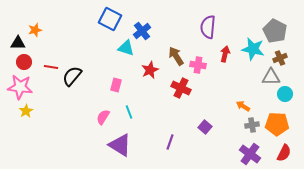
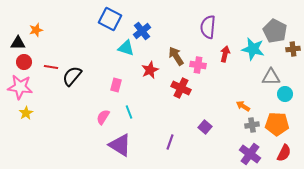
orange star: moved 1 px right
brown cross: moved 13 px right, 9 px up; rotated 16 degrees clockwise
yellow star: moved 2 px down
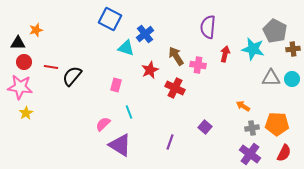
blue cross: moved 3 px right, 3 px down
gray triangle: moved 1 px down
red cross: moved 6 px left
cyan circle: moved 7 px right, 15 px up
pink semicircle: moved 7 px down; rotated 14 degrees clockwise
gray cross: moved 3 px down
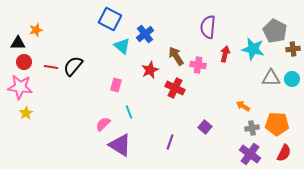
cyan triangle: moved 4 px left, 2 px up; rotated 24 degrees clockwise
black semicircle: moved 1 px right, 10 px up
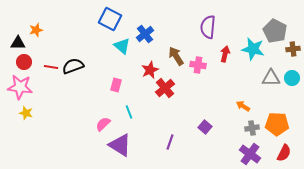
black semicircle: rotated 30 degrees clockwise
cyan circle: moved 1 px up
red cross: moved 10 px left; rotated 24 degrees clockwise
yellow star: rotated 24 degrees counterclockwise
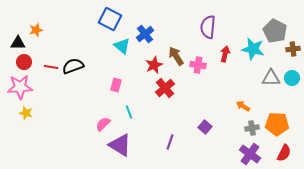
red star: moved 4 px right, 5 px up
pink star: rotated 10 degrees counterclockwise
